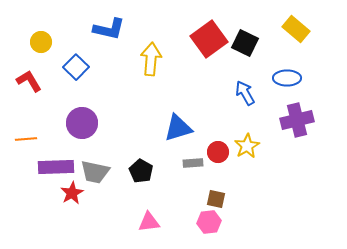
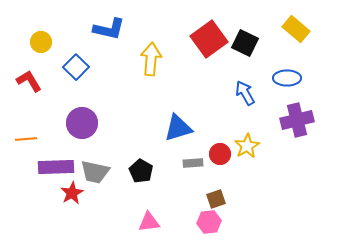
red circle: moved 2 px right, 2 px down
brown square: rotated 30 degrees counterclockwise
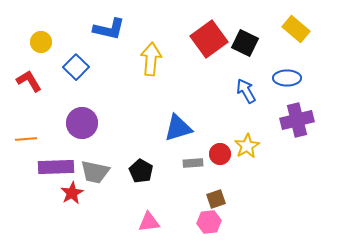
blue arrow: moved 1 px right, 2 px up
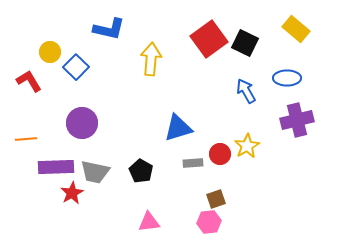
yellow circle: moved 9 px right, 10 px down
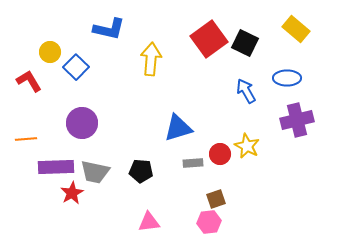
yellow star: rotated 15 degrees counterclockwise
black pentagon: rotated 25 degrees counterclockwise
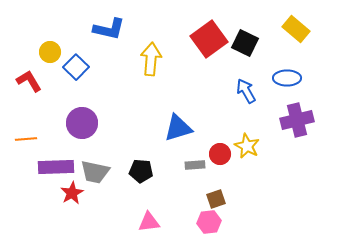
gray rectangle: moved 2 px right, 2 px down
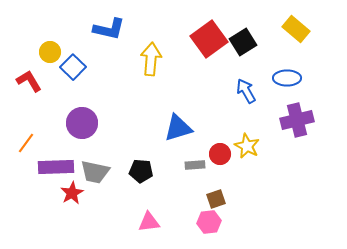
black square: moved 2 px left, 1 px up; rotated 32 degrees clockwise
blue square: moved 3 px left
orange line: moved 4 px down; rotated 50 degrees counterclockwise
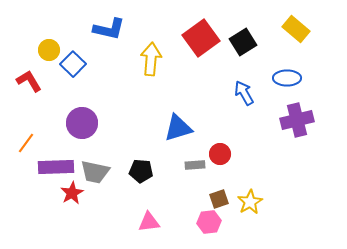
red square: moved 8 px left, 1 px up
yellow circle: moved 1 px left, 2 px up
blue square: moved 3 px up
blue arrow: moved 2 px left, 2 px down
yellow star: moved 3 px right, 56 px down; rotated 15 degrees clockwise
brown square: moved 3 px right
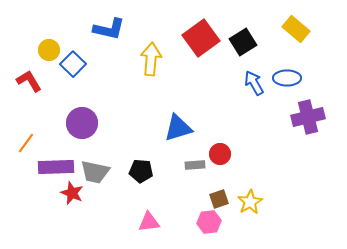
blue arrow: moved 10 px right, 10 px up
purple cross: moved 11 px right, 3 px up
red star: rotated 20 degrees counterclockwise
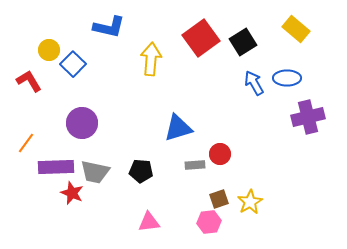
blue L-shape: moved 2 px up
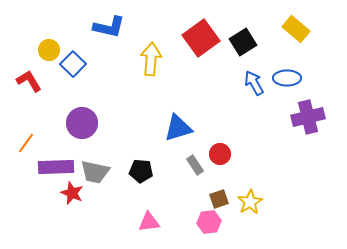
gray rectangle: rotated 60 degrees clockwise
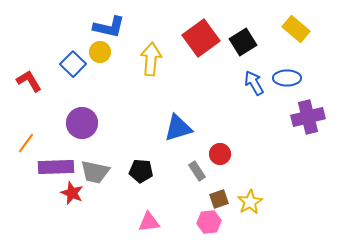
yellow circle: moved 51 px right, 2 px down
gray rectangle: moved 2 px right, 6 px down
